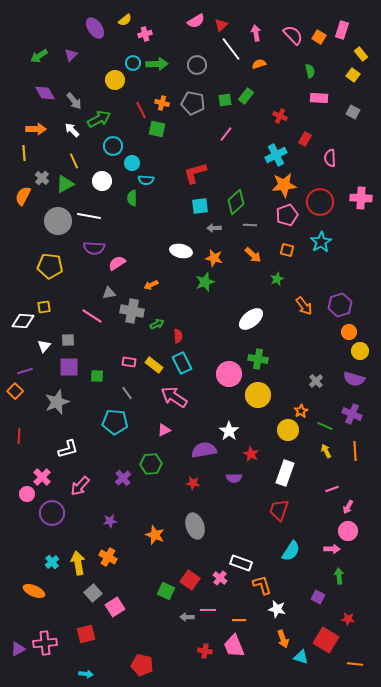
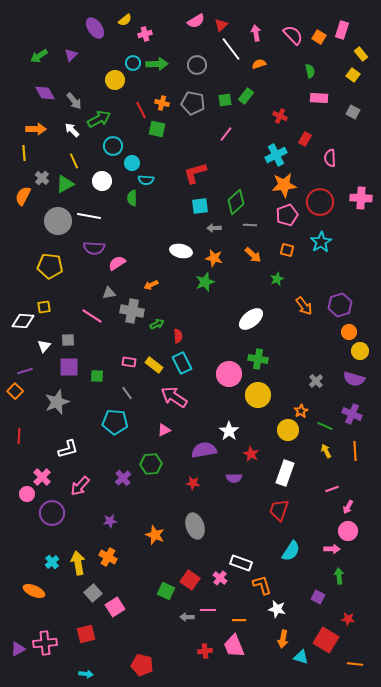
orange arrow at (283, 639): rotated 30 degrees clockwise
red cross at (205, 651): rotated 16 degrees counterclockwise
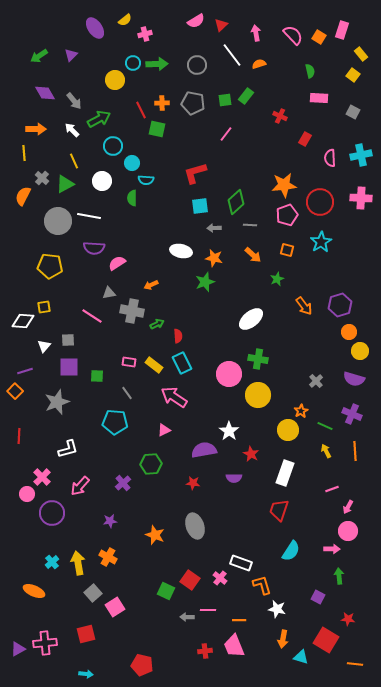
white line at (231, 49): moved 1 px right, 6 px down
orange cross at (162, 103): rotated 16 degrees counterclockwise
cyan cross at (276, 155): moved 85 px right; rotated 15 degrees clockwise
purple cross at (123, 478): moved 5 px down
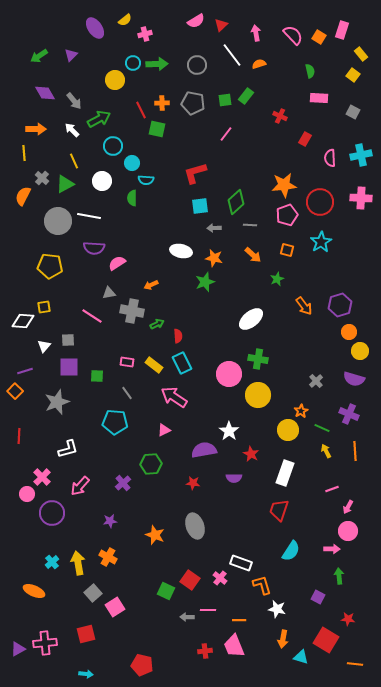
pink rectangle at (129, 362): moved 2 px left
purple cross at (352, 414): moved 3 px left
green line at (325, 426): moved 3 px left, 2 px down
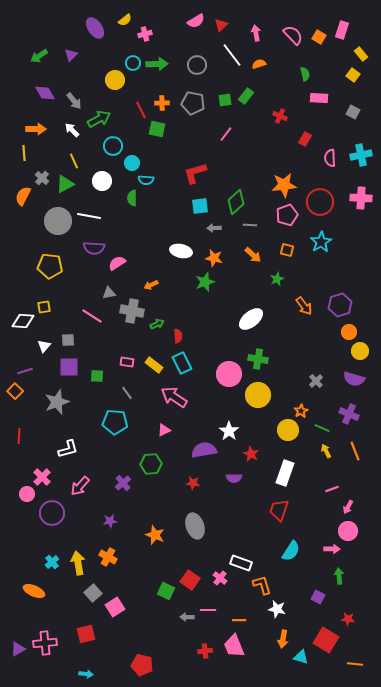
green semicircle at (310, 71): moved 5 px left, 3 px down
orange line at (355, 451): rotated 18 degrees counterclockwise
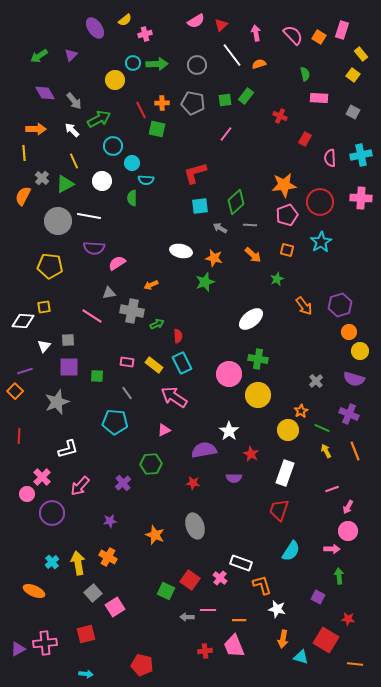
gray arrow at (214, 228): moved 6 px right; rotated 32 degrees clockwise
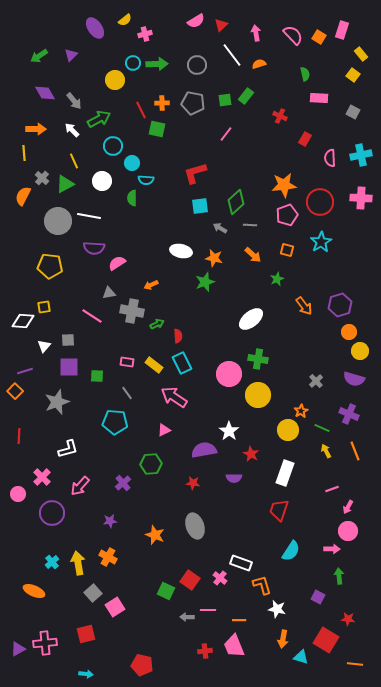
pink circle at (27, 494): moved 9 px left
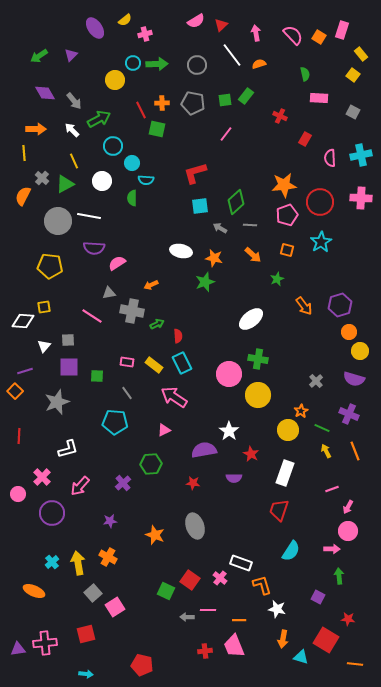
purple triangle at (18, 649): rotated 21 degrees clockwise
